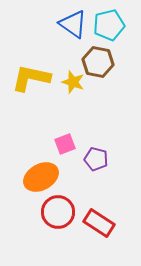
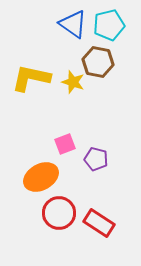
red circle: moved 1 px right, 1 px down
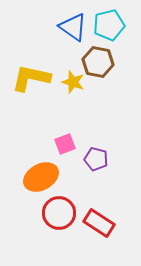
blue triangle: moved 3 px down
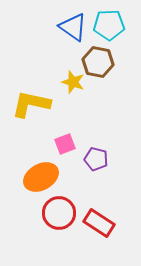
cyan pentagon: rotated 12 degrees clockwise
yellow L-shape: moved 26 px down
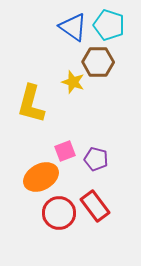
cyan pentagon: rotated 20 degrees clockwise
brown hexagon: rotated 12 degrees counterclockwise
yellow L-shape: rotated 87 degrees counterclockwise
pink square: moved 7 px down
red rectangle: moved 4 px left, 17 px up; rotated 20 degrees clockwise
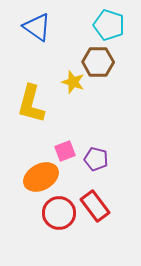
blue triangle: moved 36 px left
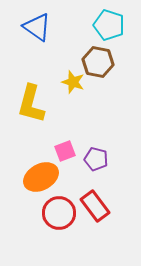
brown hexagon: rotated 12 degrees clockwise
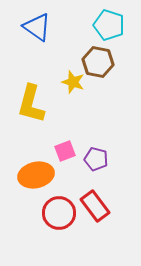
orange ellipse: moved 5 px left, 2 px up; rotated 16 degrees clockwise
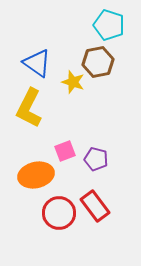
blue triangle: moved 36 px down
brown hexagon: rotated 24 degrees counterclockwise
yellow L-shape: moved 2 px left, 4 px down; rotated 12 degrees clockwise
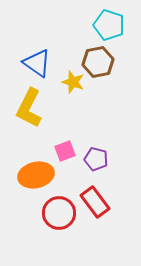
red rectangle: moved 4 px up
